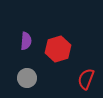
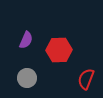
purple semicircle: moved 1 px up; rotated 18 degrees clockwise
red hexagon: moved 1 px right, 1 px down; rotated 15 degrees clockwise
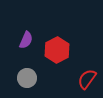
red hexagon: moved 2 px left; rotated 25 degrees counterclockwise
red semicircle: moved 1 px right; rotated 15 degrees clockwise
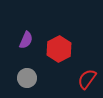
red hexagon: moved 2 px right, 1 px up
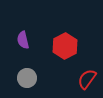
purple semicircle: moved 3 px left; rotated 144 degrees clockwise
red hexagon: moved 6 px right, 3 px up
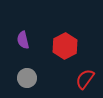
red semicircle: moved 2 px left
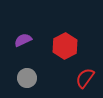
purple semicircle: rotated 78 degrees clockwise
red semicircle: moved 1 px up
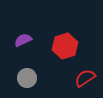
red hexagon: rotated 10 degrees clockwise
red semicircle: rotated 20 degrees clockwise
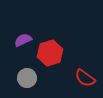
red hexagon: moved 15 px left, 7 px down
red semicircle: rotated 110 degrees counterclockwise
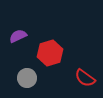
purple semicircle: moved 5 px left, 4 px up
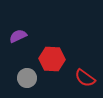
red hexagon: moved 2 px right, 6 px down; rotated 20 degrees clockwise
